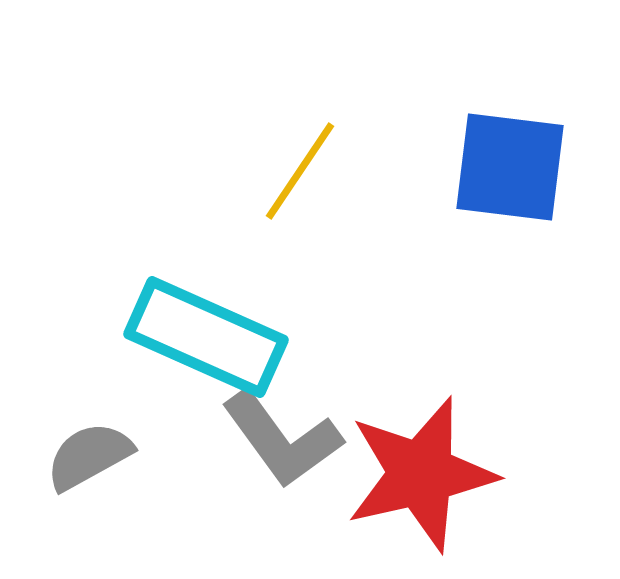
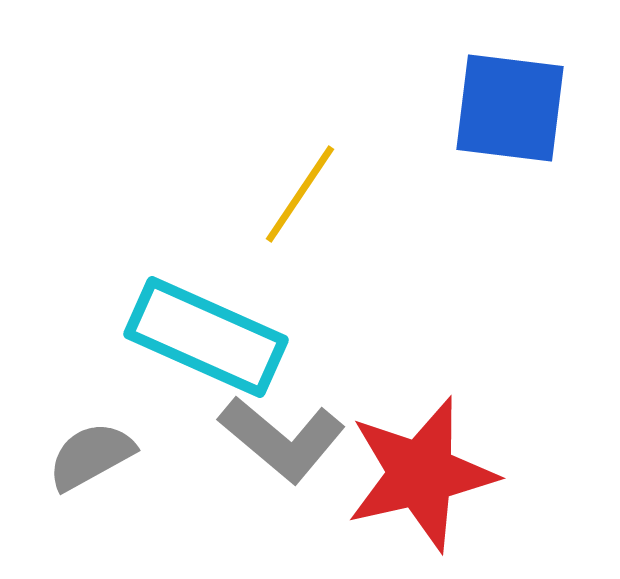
blue square: moved 59 px up
yellow line: moved 23 px down
gray L-shape: rotated 14 degrees counterclockwise
gray semicircle: moved 2 px right
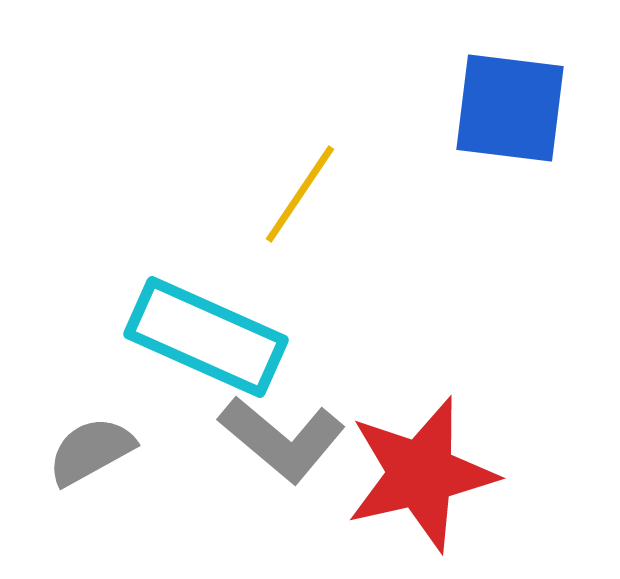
gray semicircle: moved 5 px up
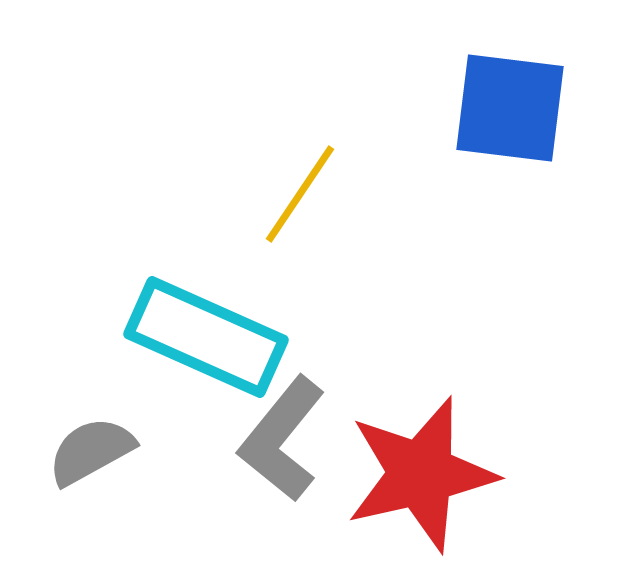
gray L-shape: rotated 89 degrees clockwise
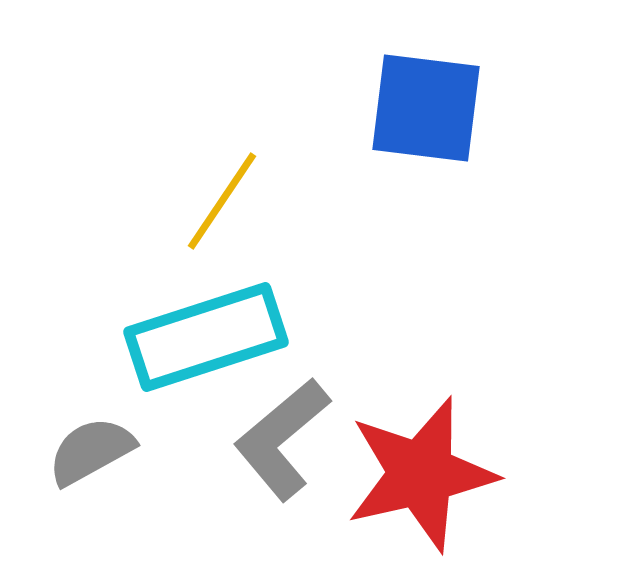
blue square: moved 84 px left
yellow line: moved 78 px left, 7 px down
cyan rectangle: rotated 42 degrees counterclockwise
gray L-shape: rotated 11 degrees clockwise
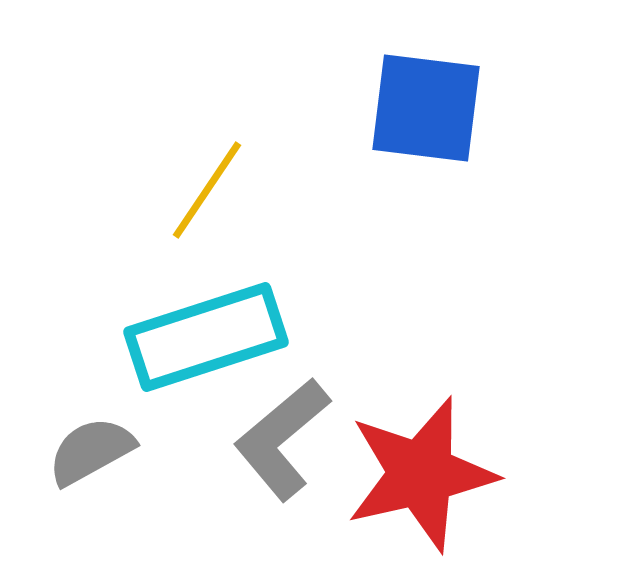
yellow line: moved 15 px left, 11 px up
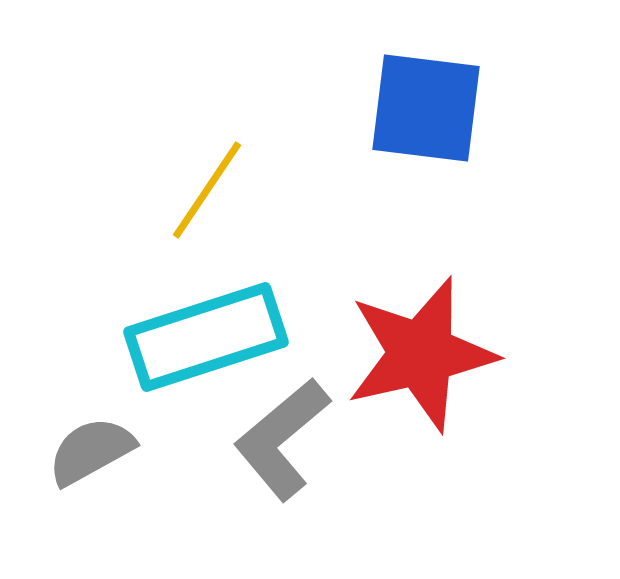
red star: moved 120 px up
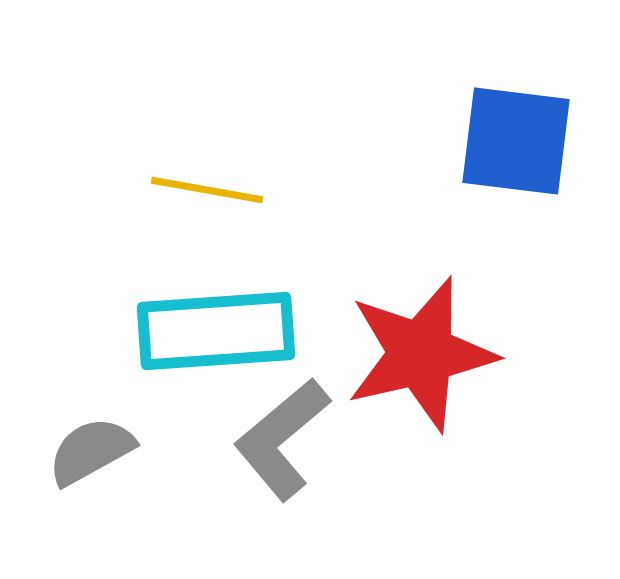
blue square: moved 90 px right, 33 px down
yellow line: rotated 66 degrees clockwise
cyan rectangle: moved 10 px right, 6 px up; rotated 14 degrees clockwise
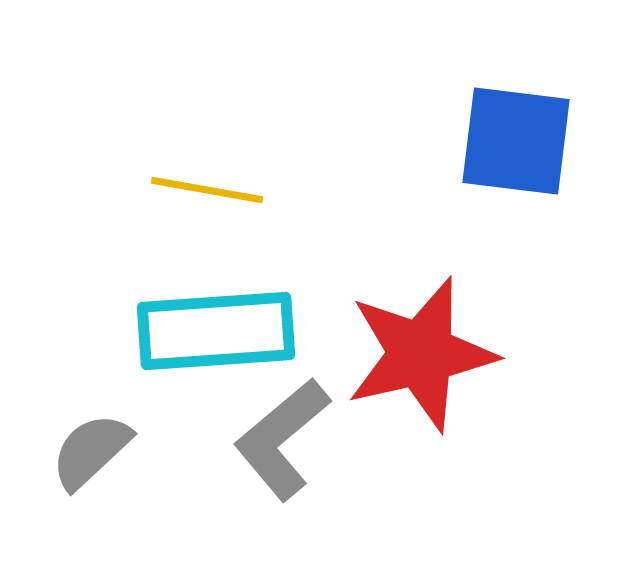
gray semicircle: rotated 14 degrees counterclockwise
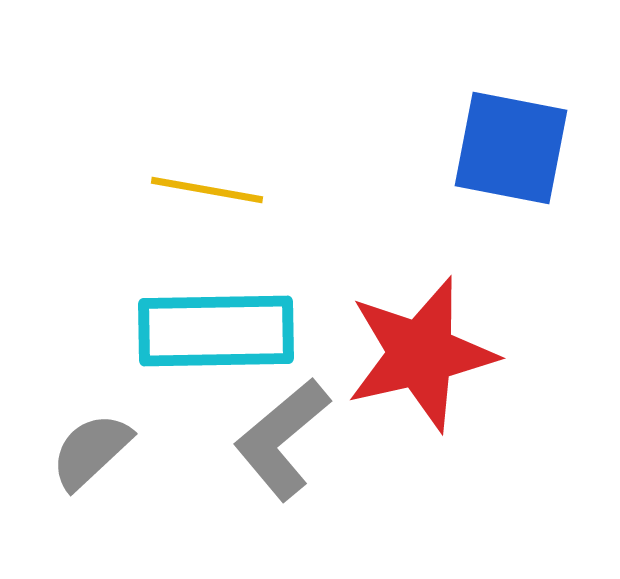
blue square: moved 5 px left, 7 px down; rotated 4 degrees clockwise
cyan rectangle: rotated 3 degrees clockwise
